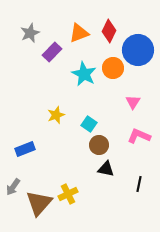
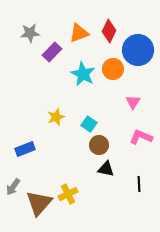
gray star: rotated 18 degrees clockwise
orange circle: moved 1 px down
cyan star: moved 1 px left
yellow star: moved 2 px down
pink L-shape: moved 2 px right, 1 px down
black line: rotated 14 degrees counterclockwise
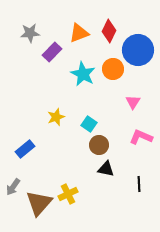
blue rectangle: rotated 18 degrees counterclockwise
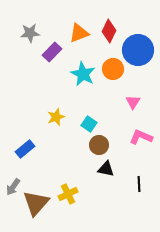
brown triangle: moved 3 px left
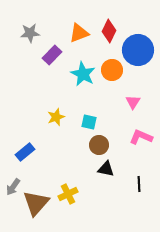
purple rectangle: moved 3 px down
orange circle: moved 1 px left, 1 px down
cyan square: moved 2 px up; rotated 21 degrees counterclockwise
blue rectangle: moved 3 px down
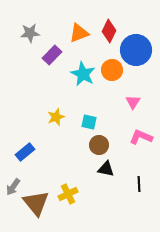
blue circle: moved 2 px left
brown triangle: rotated 20 degrees counterclockwise
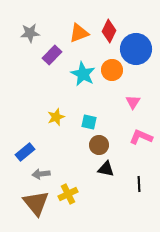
blue circle: moved 1 px up
gray arrow: moved 28 px right, 13 px up; rotated 48 degrees clockwise
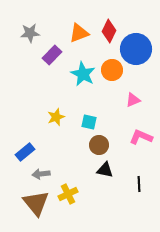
pink triangle: moved 2 px up; rotated 35 degrees clockwise
black triangle: moved 1 px left, 1 px down
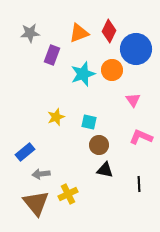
purple rectangle: rotated 24 degrees counterclockwise
cyan star: rotated 25 degrees clockwise
pink triangle: rotated 42 degrees counterclockwise
